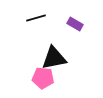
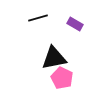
black line: moved 2 px right
pink pentagon: moved 19 px right; rotated 20 degrees clockwise
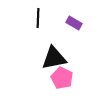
black line: rotated 72 degrees counterclockwise
purple rectangle: moved 1 px left, 1 px up
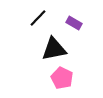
black line: rotated 42 degrees clockwise
black triangle: moved 9 px up
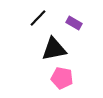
pink pentagon: rotated 15 degrees counterclockwise
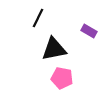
black line: rotated 18 degrees counterclockwise
purple rectangle: moved 15 px right, 8 px down
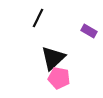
black triangle: moved 1 px left, 9 px down; rotated 32 degrees counterclockwise
pink pentagon: moved 3 px left
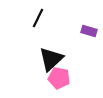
purple rectangle: rotated 14 degrees counterclockwise
black triangle: moved 2 px left, 1 px down
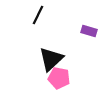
black line: moved 3 px up
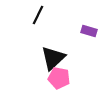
black triangle: moved 2 px right, 1 px up
